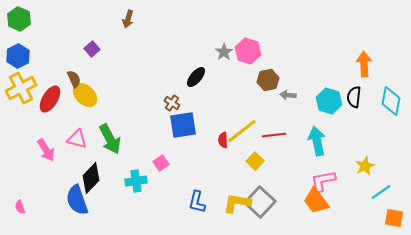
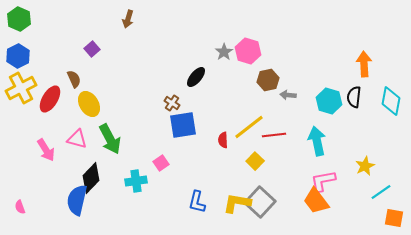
yellow ellipse: moved 4 px right, 9 px down; rotated 15 degrees clockwise
yellow line: moved 7 px right, 4 px up
blue semicircle: rotated 32 degrees clockwise
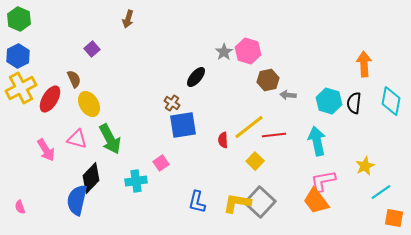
black semicircle: moved 6 px down
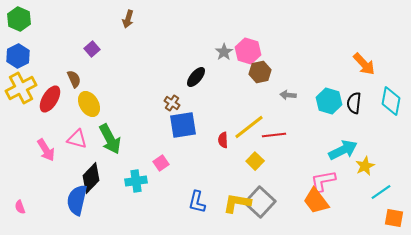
orange arrow: rotated 140 degrees clockwise
brown hexagon: moved 8 px left, 8 px up
cyan arrow: moved 26 px right, 9 px down; rotated 76 degrees clockwise
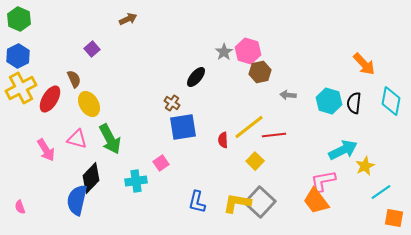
brown arrow: rotated 132 degrees counterclockwise
blue square: moved 2 px down
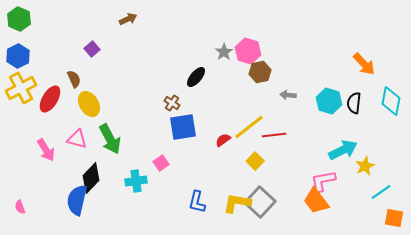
red semicircle: rotated 56 degrees clockwise
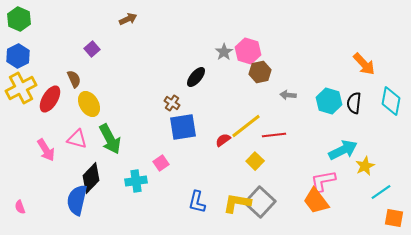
yellow line: moved 3 px left, 1 px up
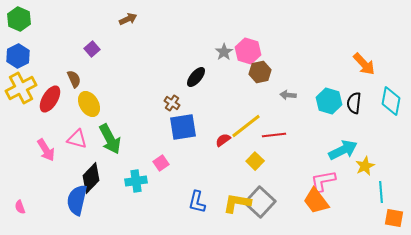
cyan line: rotated 60 degrees counterclockwise
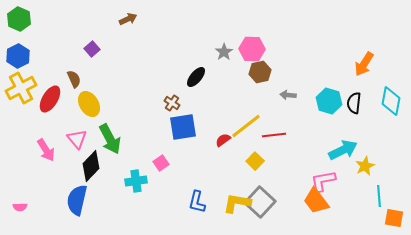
pink hexagon: moved 4 px right, 2 px up; rotated 15 degrees counterclockwise
orange arrow: rotated 75 degrees clockwise
pink triangle: rotated 35 degrees clockwise
black diamond: moved 12 px up
cyan line: moved 2 px left, 4 px down
pink semicircle: rotated 72 degrees counterclockwise
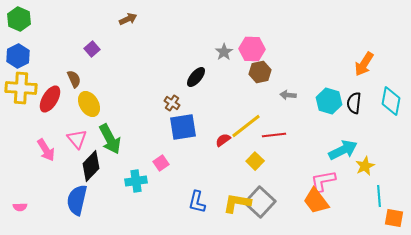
yellow cross: rotated 32 degrees clockwise
